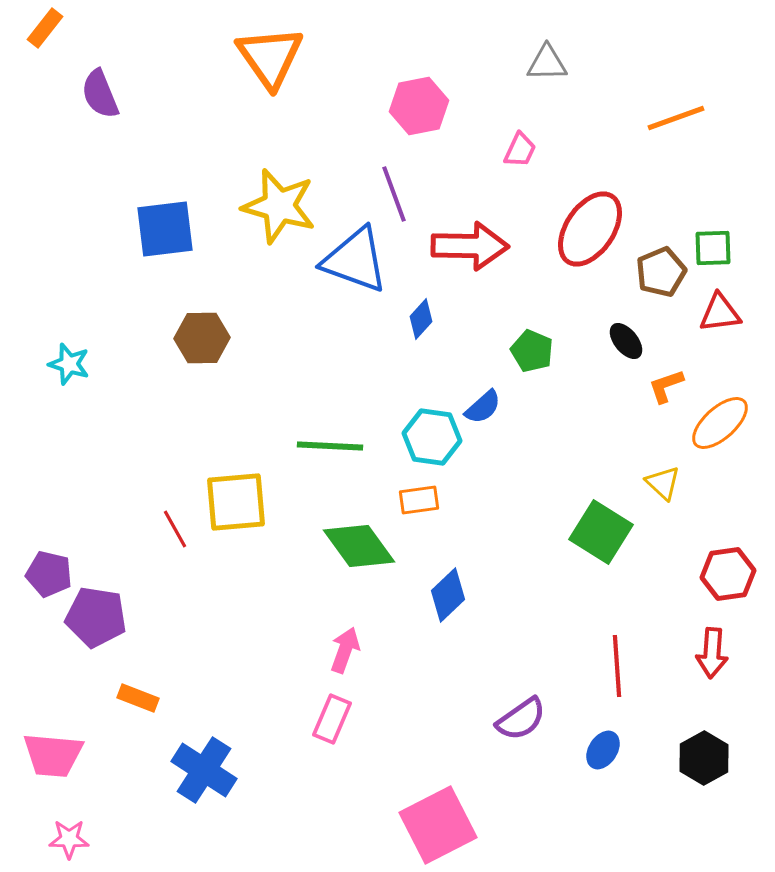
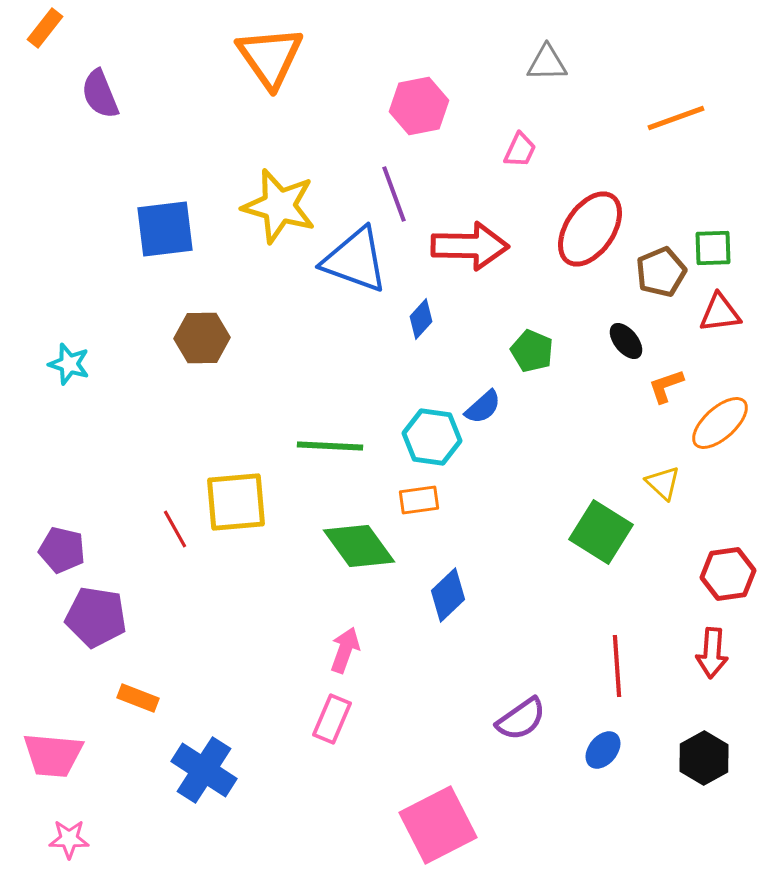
purple pentagon at (49, 574): moved 13 px right, 24 px up
blue ellipse at (603, 750): rotated 6 degrees clockwise
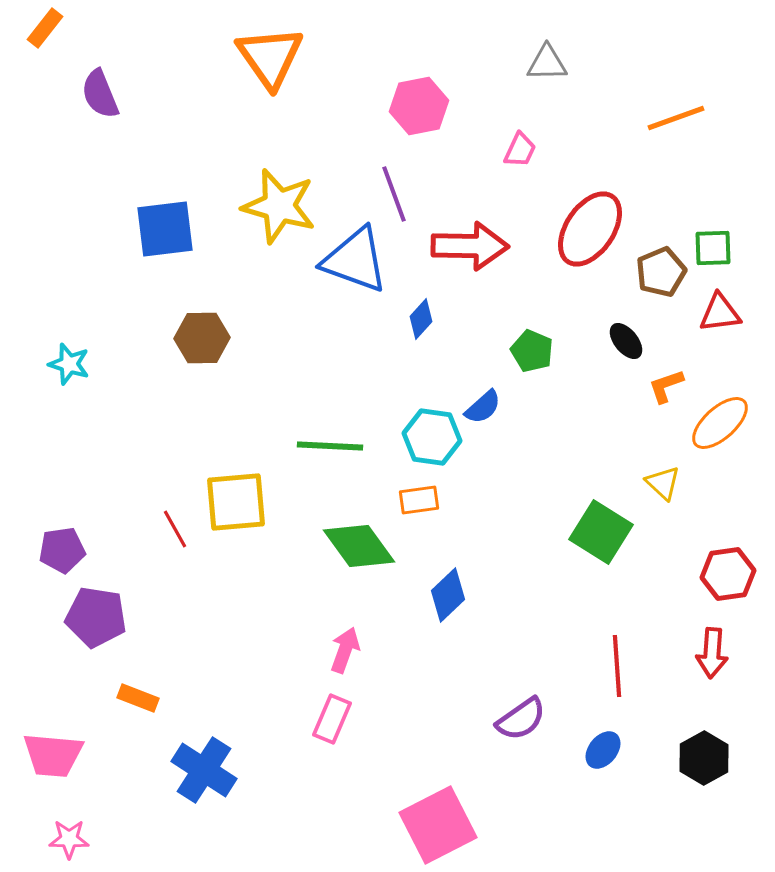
purple pentagon at (62, 550): rotated 21 degrees counterclockwise
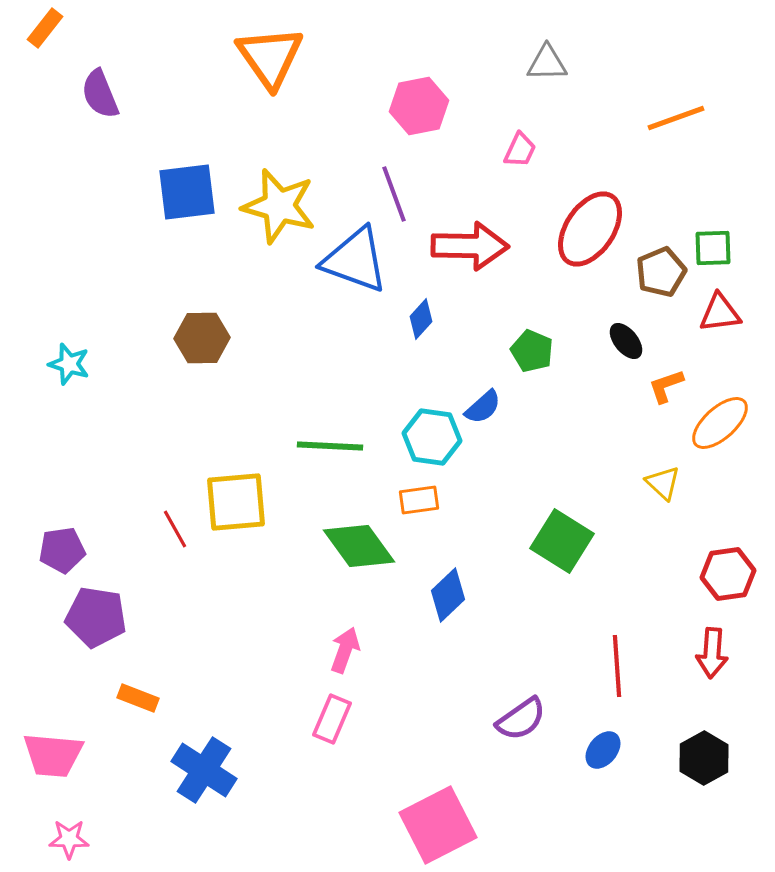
blue square at (165, 229): moved 22 px right, 37 px up
green square at (601, 532): moved 39 px left, 9 px down
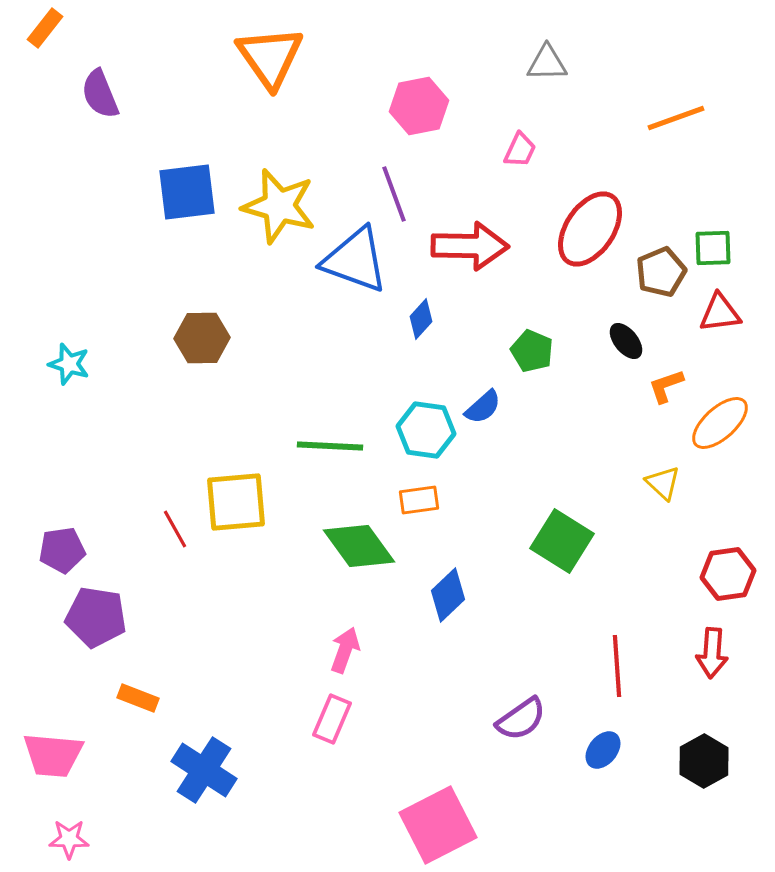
cyan hexagon at (432, 437): moved 6 px left, 7 px up
black hexagon at (704, 758): moved 3 px down
